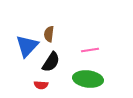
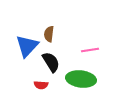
black semicircle: rotated 65 degrees counterclockwise
green ellipse: moved 7 px left
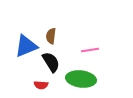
brown semicircle: moved 2 px right, 2 px down
blue triangle: moved 1 px left; rotated 25 degrees clockwise
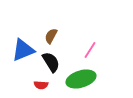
brown semicircle: rotated 21 degrees clockwise
blue triangle: moved 3 px left, 4 px down
pink line: rotated 48 degrees counterclockwise
green ellipse: rotated 24 degrees counterclockwise
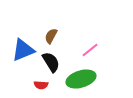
pink line: rotated 18 degrees clockwise
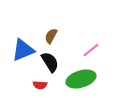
pink line: moved 1 px right
black semicircle: moved 1 px left
red semicircle: moved 1 px left
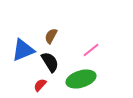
red semicircle: rotated 128 degrees clockwise
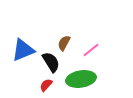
brown semicircle: moved 13 px right, 7 px down
black semicircle: moved 1 px right
green ellipse: rotated 8 degrees clockwise
red semicircle: moved 6 px right
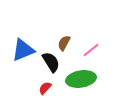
red semicircle: moved 1 px left, 3 px down
